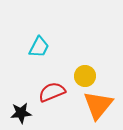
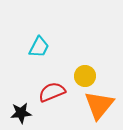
orange triangle: moved 1 px right
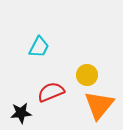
yellow circle: moved 2 px right, 1 px up
red semicircle: moved 1 px left
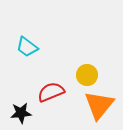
cyan trapezoid: moved 12 px left; rotated 100 degrees clockwise
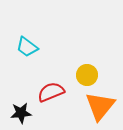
orange triangle: moved 1 px right, 1 px down
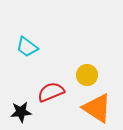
orange triangle: moved 3 px left, 2 px down; rotated 36 degrees counterclockwise
black star: moved 1 px up
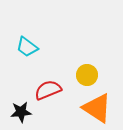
red semicircle: moved 3 px left, 2 px up
